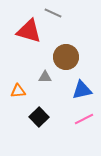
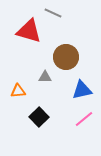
pink line: rotated 12 degrees counterclockwise
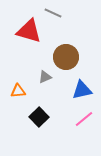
gray triangle: rotated 24 degrees counterclockwise
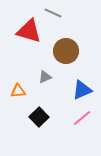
brown circle: moved 6 px up
blue triangle: rotated 10 degrees counterclockwise
pink line: moved 2 px left, 1 px up
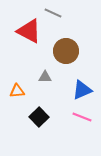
red triangle: rotated 12 degrees clockwise
gray triangle: rotated 24 degrees clockwise
orange triangle: moved 1 px left
pink line: moved 1 px up; rotated 60 degrees clockwise
